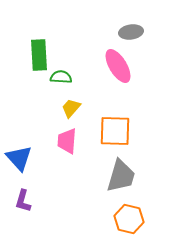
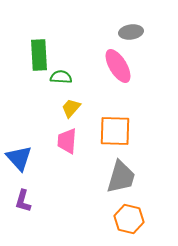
gray trapezoid: moved 1 px down
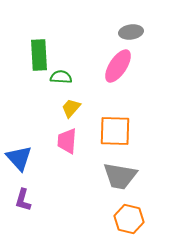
pink ellipse: rotated 64 degrees clockwise
gray trapezoid: moved 1 px left, 1 px up; rotated 84 degrees clockwise
purple L-shape: moved 1 px up
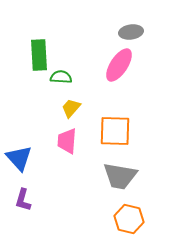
pink ellipse: moved 1 px right, 1 px up
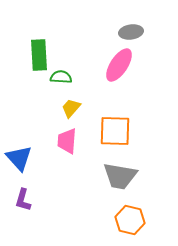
orange hexagon: moved 1 px right, 1 px down
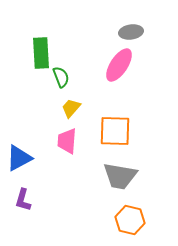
green rectangle: moved 2 px right, 2 px up
green semicircle: rotated 65 degrees clockwise
blue triangle: rotated 44 degrees clockwise
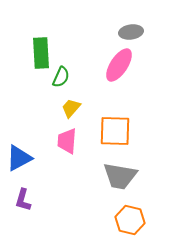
green semicircle: rotated 45 degrees clockwise
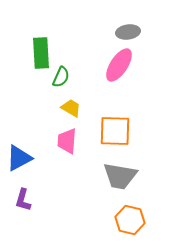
gray ellipse: moved 3 px left
yellow trapezoid: rotated 80 degrees clockwise
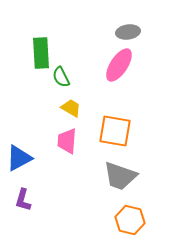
green semicircle: rotated 130 degrees clockwise
orange square: rotated 8 degrees clockwise
gray trapezoid: rotated 9 degrees clockwise
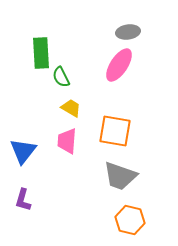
blue triangle: moved 4 px right, 7 px up; rotated 24 degrees counterclockwise
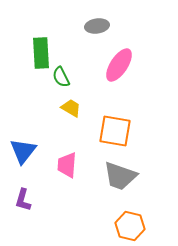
gray ellipse: moved 31 px left, 6 px up
pink trapezoid: moved 24 px down
orange hexagon: moved 6 px down
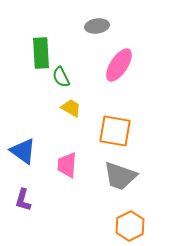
blue triangle: rotated 32 degrees counterclockwise
orange hexagon: rotated 20 degrees clockwise
